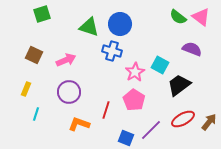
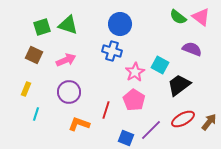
green square: moved 13 px down
green triangle: moved 21 px left, 2 px up
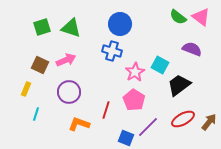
green triangle: moved 3 px right, 3 px down
brown square: moved 6 px right, 10 px down
purple line: moved 3 px left, 3 px up
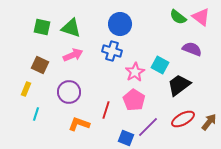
green square: rotated 30 degrees clockwise
pink arrow: moved 7 px right, 5 px up
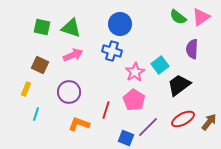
pink triangle: rotated 48 degrees clockwise
purple semicircle: rotated 108 degrees counterclockwise
cyan square: rotated 24 degrees clockwise
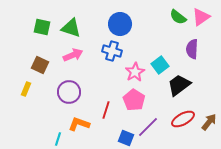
cyan line: moved 22 px right, 25 px down
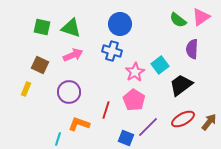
green semicircle: moved 3 px down
black trapezoid: moved 2 px right
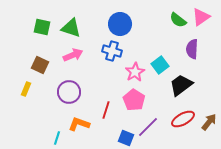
cyan line: moved 1 px left, 1 px up
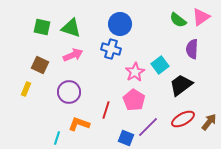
blue cross: moved 1 px left, 2 px up
